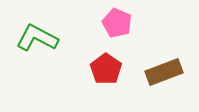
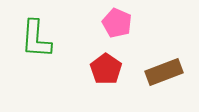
green L-shape: moved 1 px left, 1 px down; rotated 114 degrees counterclockwise
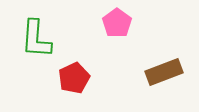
pink pentagon: rotated 12 degrees clockwise
red pentagon: moved 32 px left, 9 px down; rotated 12 degrees clockwise
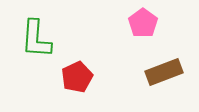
pink pentagon: moved 26 px right
red pentagon: moved 3 px right, 1 px up
